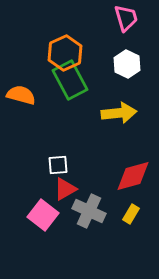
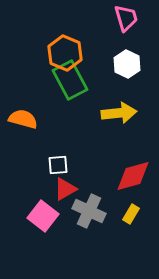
orange hexagon: rotated 12 degrees counterclockwise
orange semicircle: moved 2 px right, 24 px down
pink square: moved 1 px down
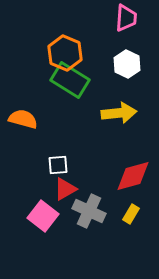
pink trapezoid: rotated 20 degrees clockwise
green rectangle: rotated 30 degrees counterclockwise
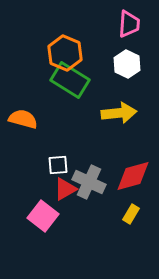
pink trapezoid: moved 3 px right, 6 px down
gray cross: moved 29 px up
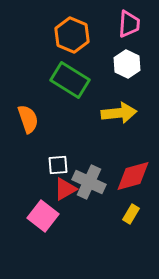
orange hexagon: moved 7 px right, 18 px up
orange semicircle: moved 5 px right; rotated 56 degrees clockwise
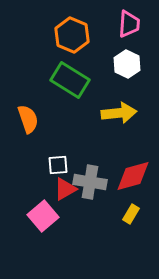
gray cross: moved 1 px right; rotated 16 degrees counterclockwise
pink square: rotated 12 degrees clockwise
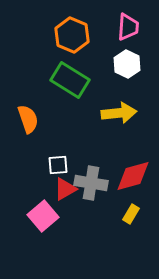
pink trapezoid: moved 1 px left, 3 px down
gray cross: moved 1 px right, 1 px down
